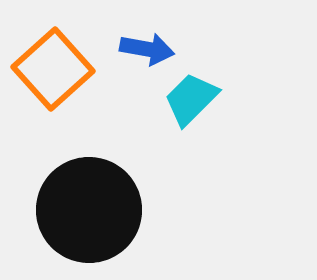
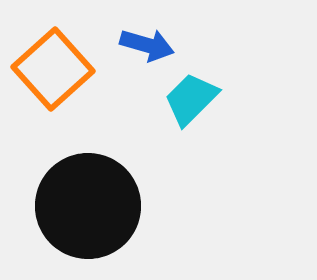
blue arrow: moved 4 px up; rotated 6 degrees clockwise
black circle: moved 1 px left, 4 px up
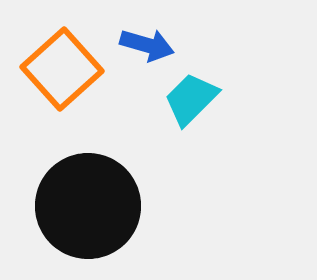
orange square: moved 9 px right
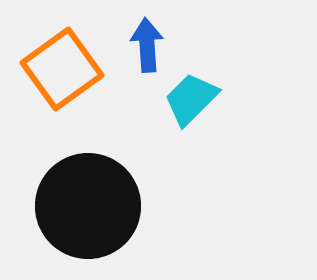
blue arrow: rotated 110 degrees counterclockwise
orange square: rotated 6 degrees clockwise
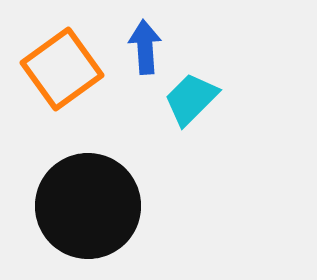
blue arrow: moved 2 px left, 2 px down
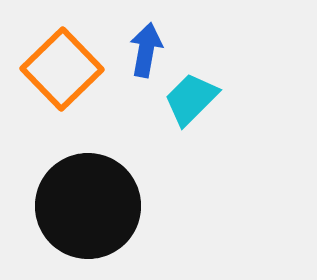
blue arrow: moved 1 px right, 3 px down; rotated 14 degrees clockwise
orange square: rotated 8 degrees counterclockwise
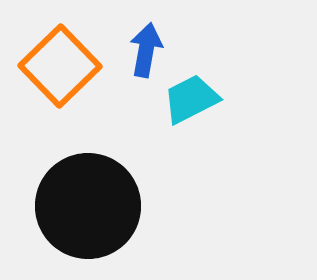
orange square: moved 2 px left, 3 px up
cyan trapezoid: rotated 18 degrees clockwise
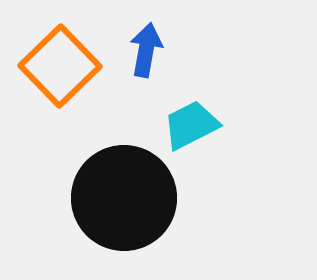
cyan trapezoid: moved 26 px down
black circle: moved 36 px right, 8 px up
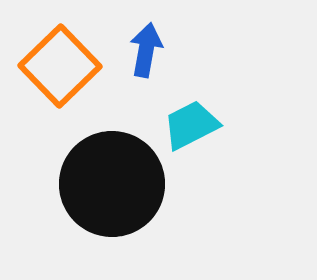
black circle: moved 12 px left, 14 px up
